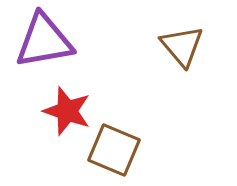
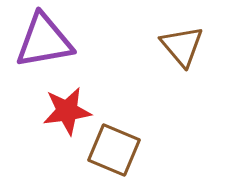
red star: rotated 27 degrees counterclockwise
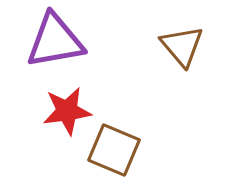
purple triangle: moved 11 px right
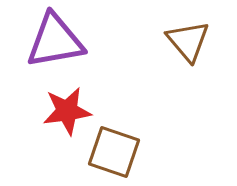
brown triangle: moved 6 px right, 5 px up
brown square: moved 2 px down; rotated 4 degrees counterclockwise
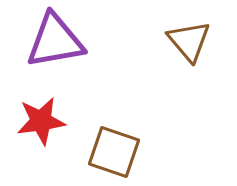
brown triangle: moved 1 px right
red star: moved 26 px left, 10 px down
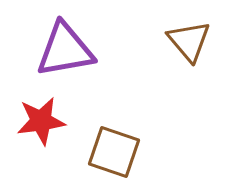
purple triangle: moved 10 px right, 9 px down
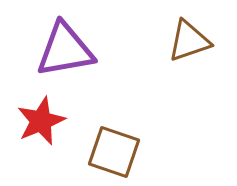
brown triangle: rotated 51 degrees clockwise
red star: rotated 15 degrees counterclockwise
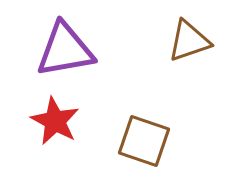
red star: moved 14 px right; rotated 21 degrees counterclockwise
brown square: moved 30 px right, 11 px up
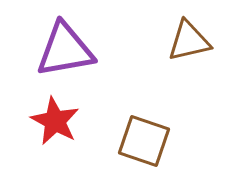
brown triangle: rotated 6 degrees clockwise
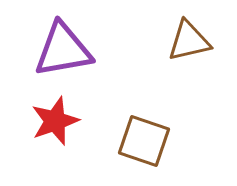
purple triangle: moved 2 px left
red star: rotated 24 degrees clockwise
